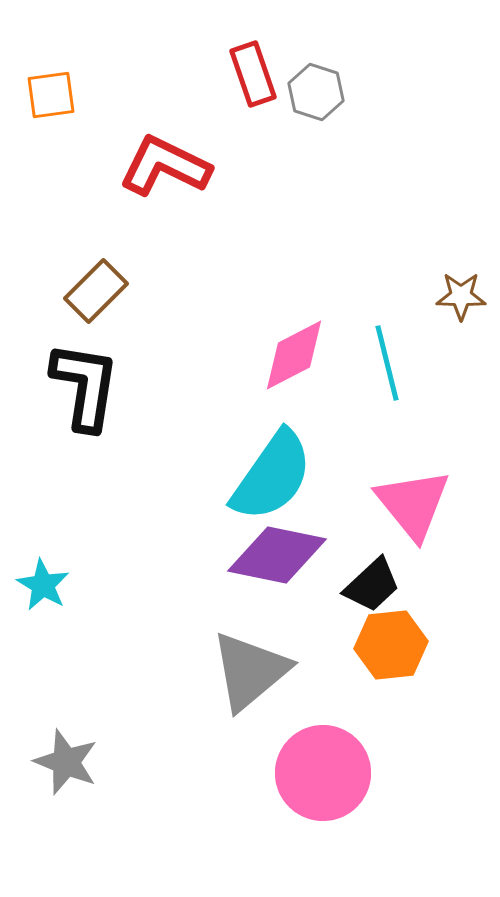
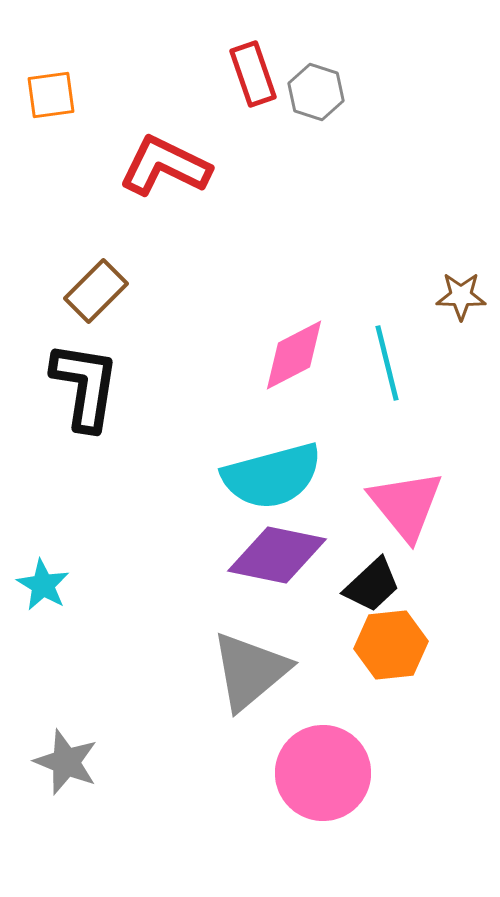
cyan semicircle: rotated 40 degrees clockwise
pink triangle: moved 7 px left, 1 px down
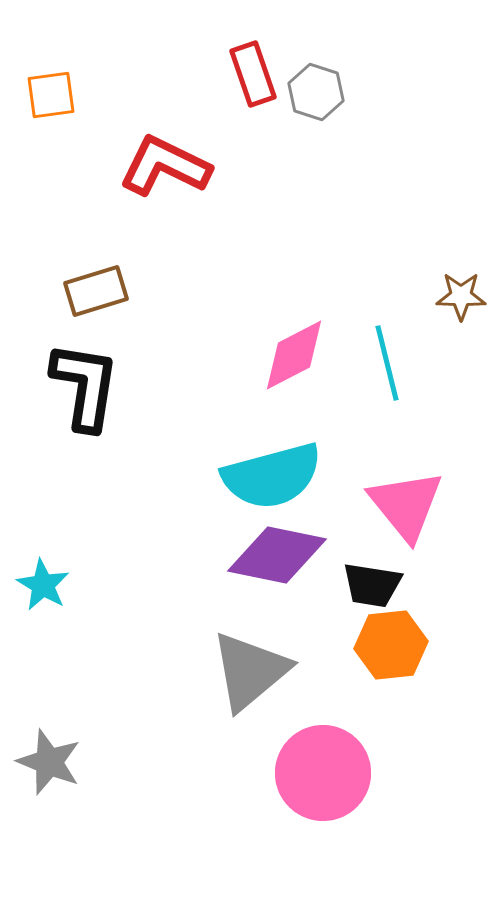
brown rectangle: rotated 28 degrees clockwise
black trapezoid: rotated 52 degrees clockwise
gray star: moved 17 px left
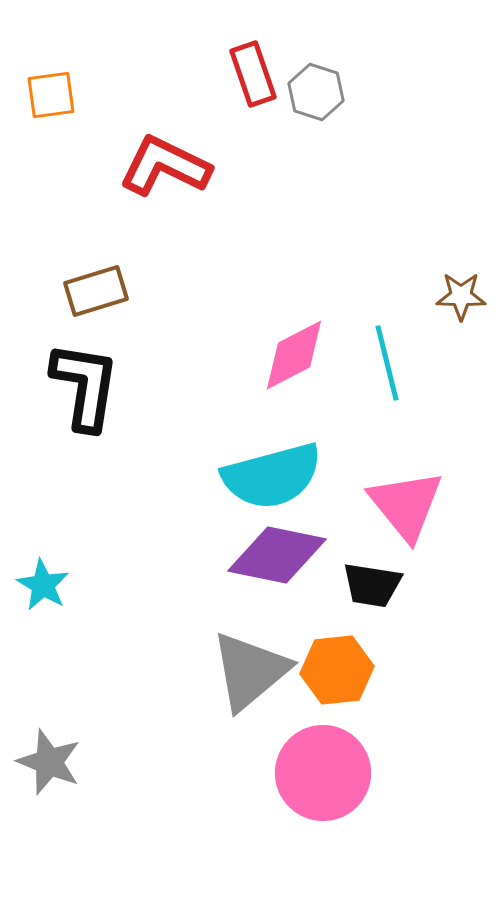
orange hexagon: moved 54 px left, 25 px down
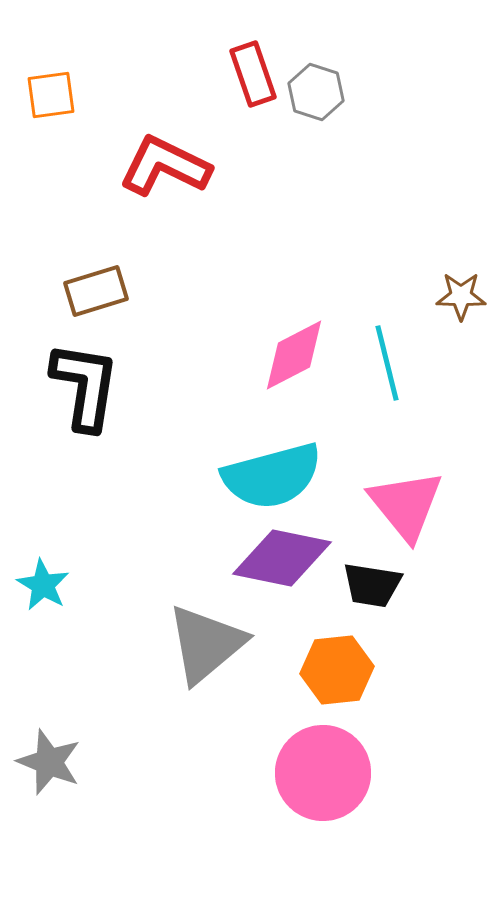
purple diamond: moved 5 px right, 3 px down
gray triangle: moved 44 px left, 27 px up
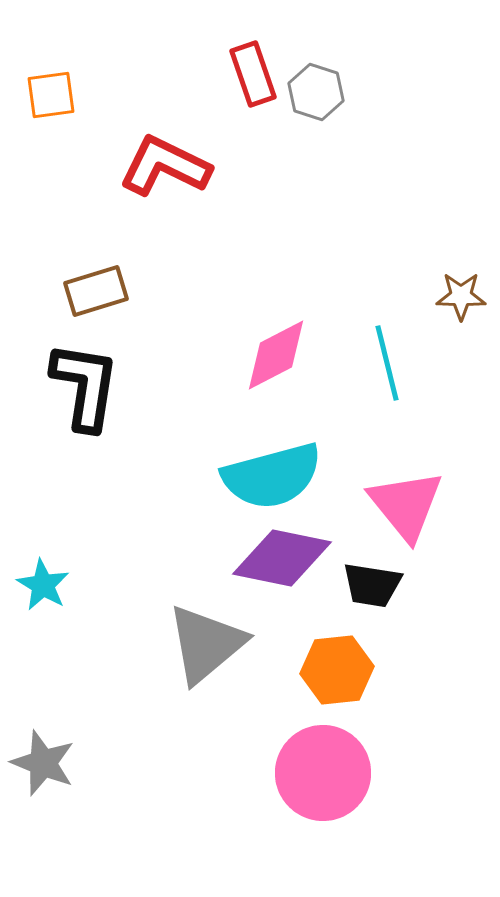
pink diamond: moved 18 px left
gray star: moved 6 px left, 1 px down
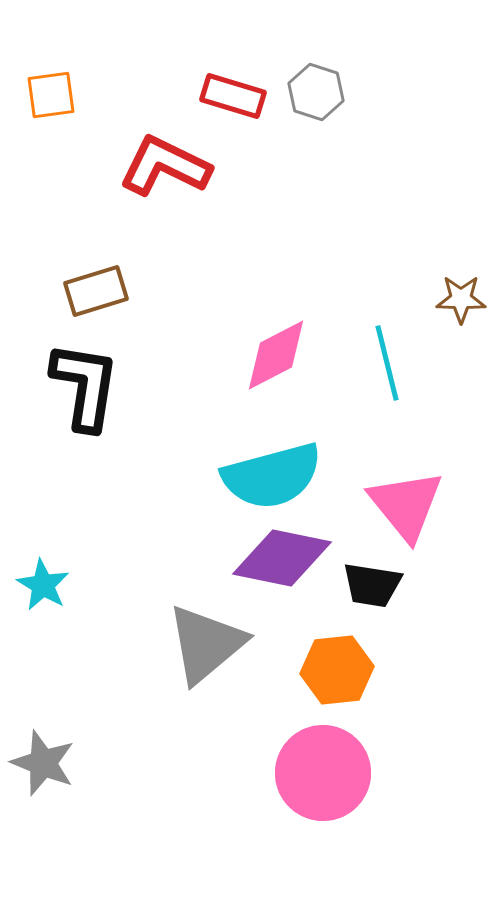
red rectangle: moved 20 px left, 22 px down; rotated 54 degrees counterclockwise
brown star: moved 3 px down
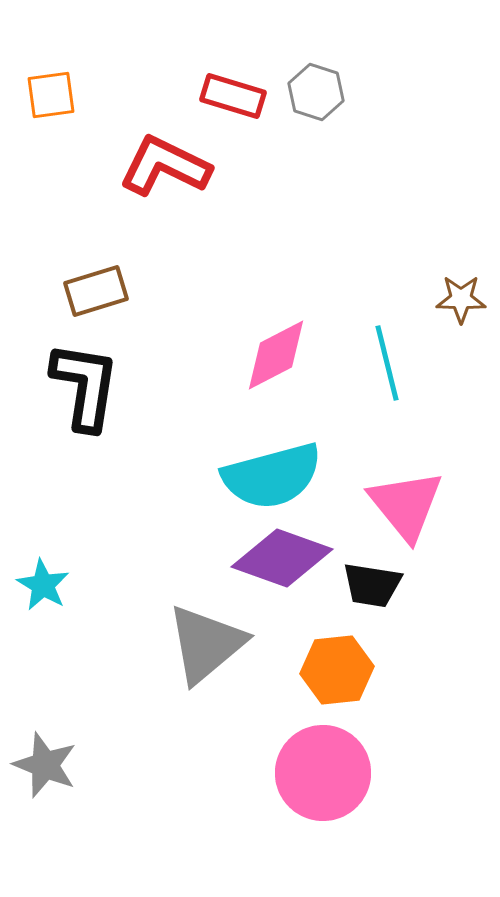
purple diamond: rotated 8 degrees clockwise
gray star: moved 2 px right, 2 px down
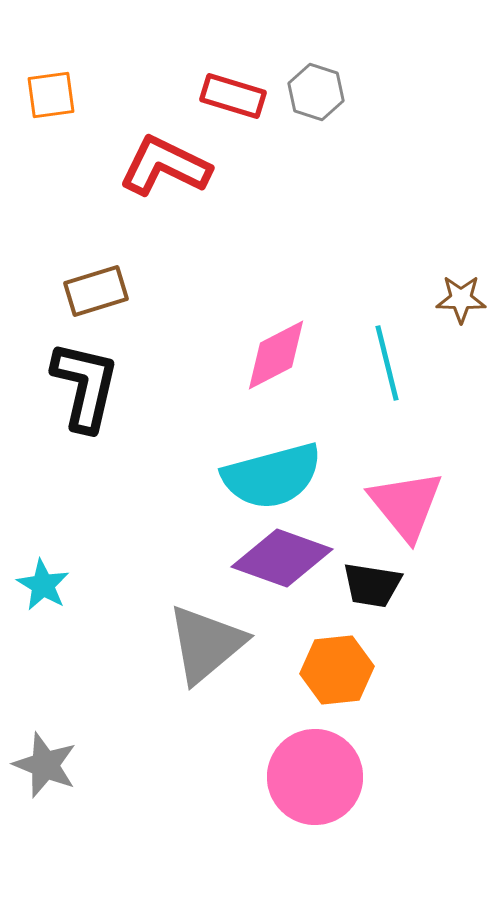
black L-shape: rotated 4 degrees clockwise
pink circle: moved 8 px left, 4 px down
